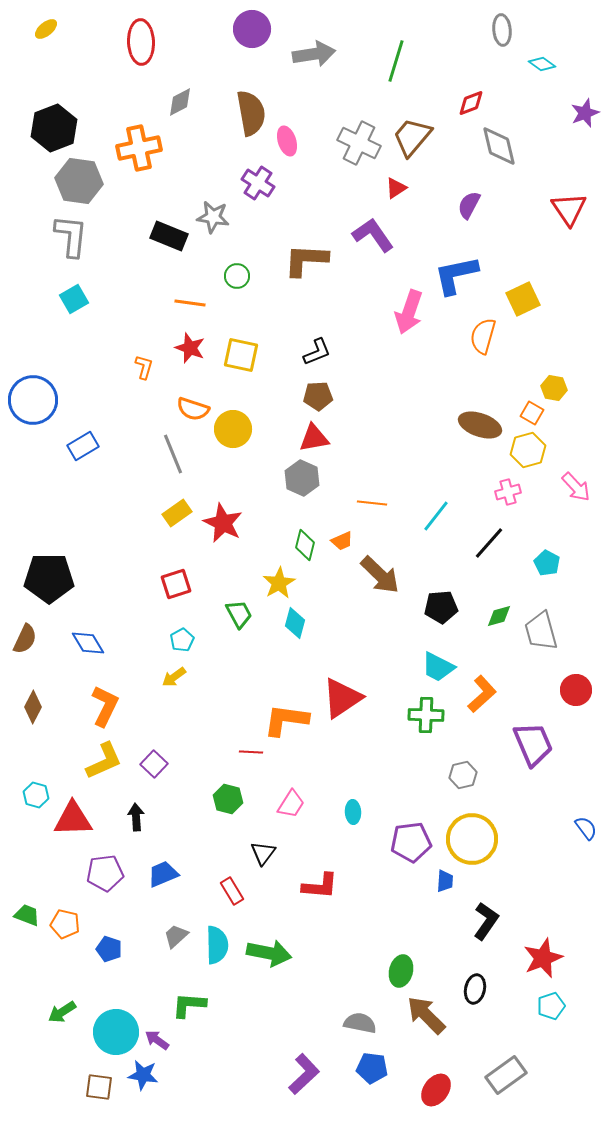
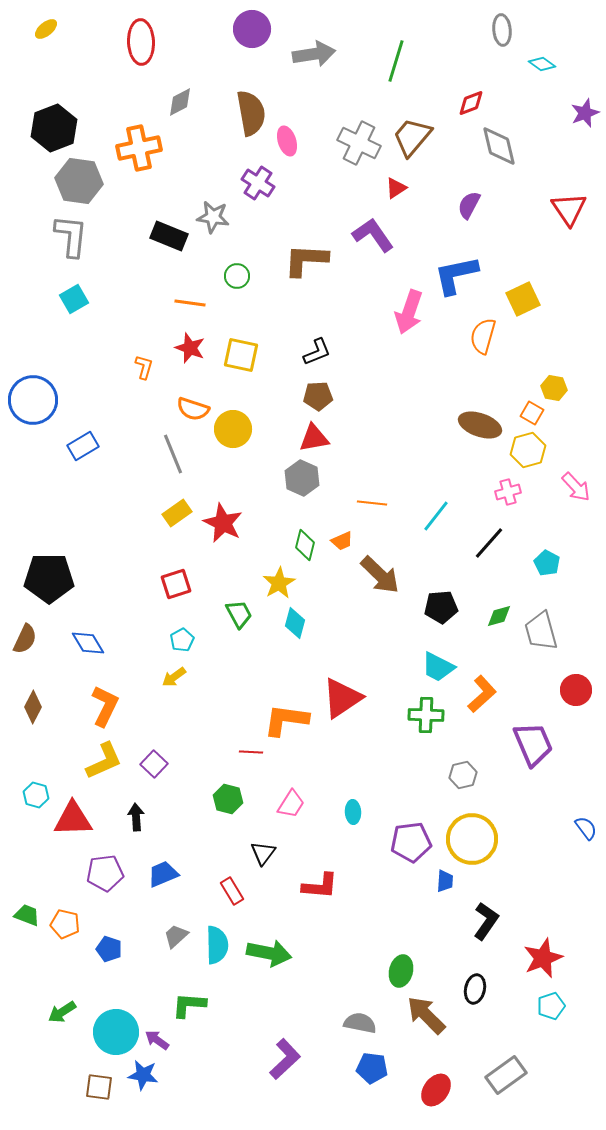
purple L-shape at (304, 1074): moved 19 px left, 15 px up
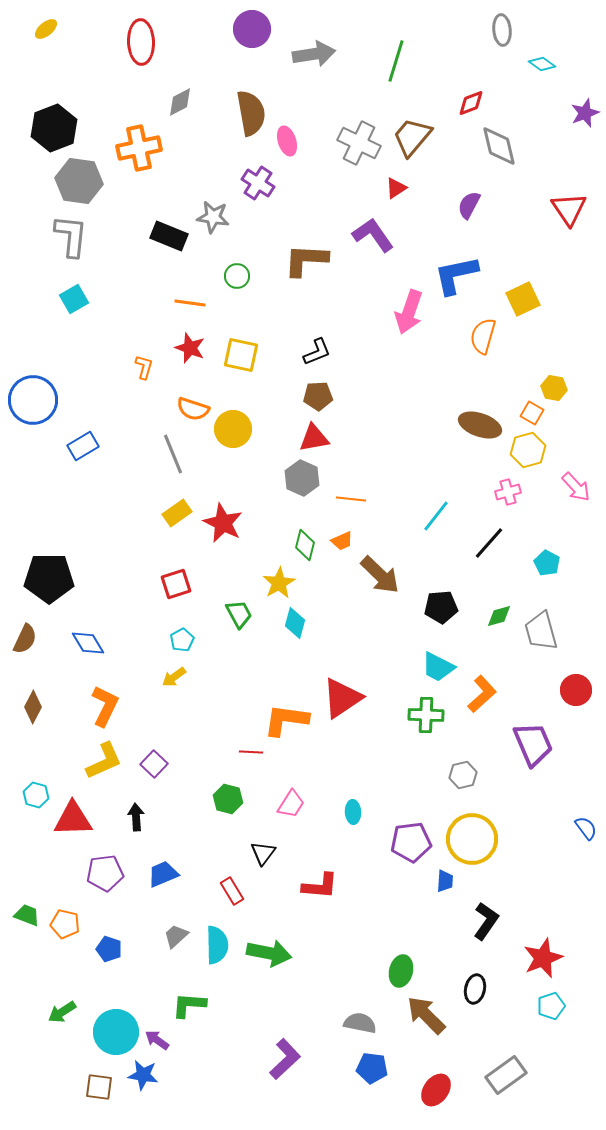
orange line at (372, 503): moved 21 px left, 4 px up
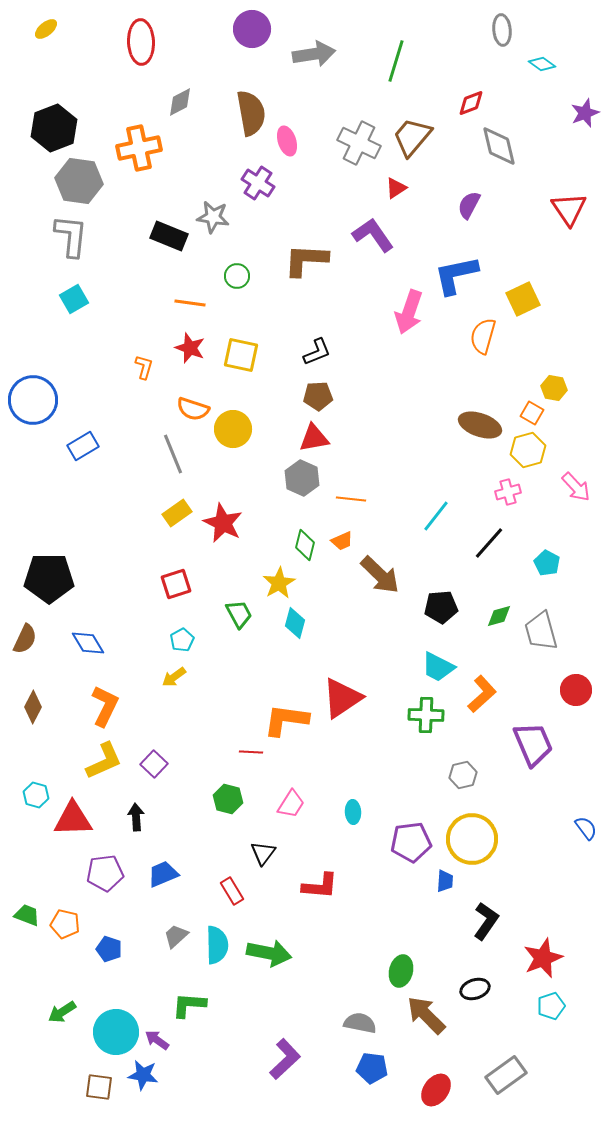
black ellipse at (475, 989): rotated 60 degrees clockwise
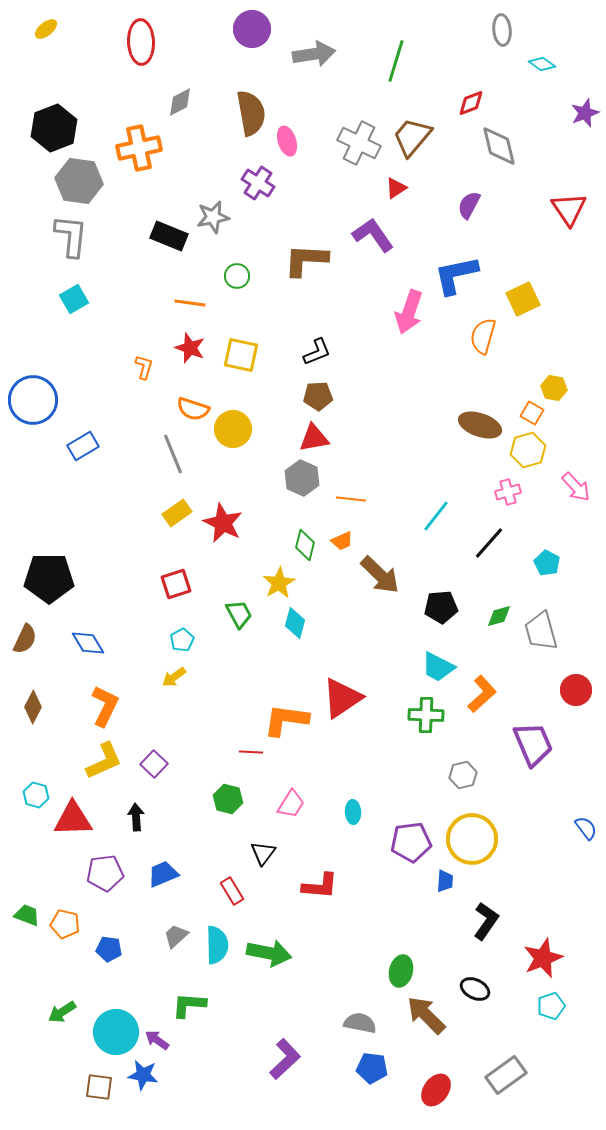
gray star at (213, 217): rotated 20 degrees counterclockwise
blue pentagon at (109, 949): rotated 10 degrees counterclockwise
black ellipse at (475, 989): rotated 44 degrees clockwise
